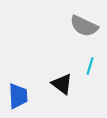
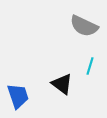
blue trapezoid: rotated 16 degrees counterclockwise
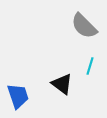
gray semicircle: rotated 20 degrees clockwise
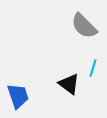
cyan line: moved 3 px right, 2 px down
black triangle: moved 7 px right
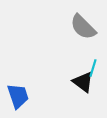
gray semicircle: moved 1 px left, 1 px down
black triangle: moved 14 px right, 2 px up
